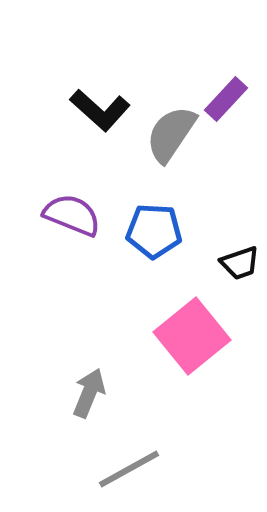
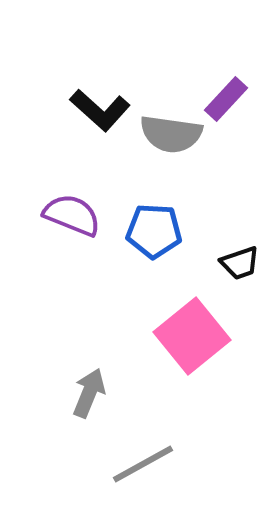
gray semicircle: rotated 116 degrees counterclockwise
gray line: moved 14 px right, 5 px up
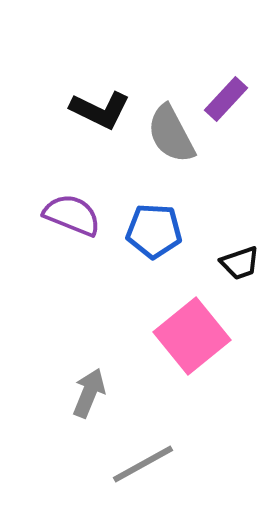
black L-shape: rotated 16 degrees counterclockwise
gray semicircle: rotated 54 degrees clockwise
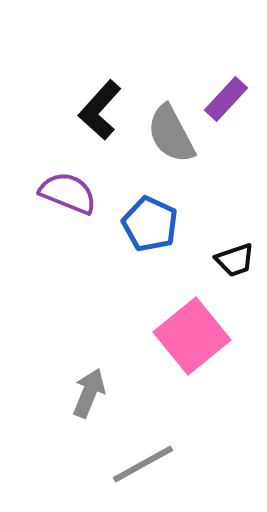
black L-shape: rotated 106 degrees clockwise
purple semicircle: moved 4 px left, 22 px up
blue pentagon: moved 4 px left, 7 px up; rotated 22 degrees clockwise
black trapezoid: moved 5 px left, 3 px up
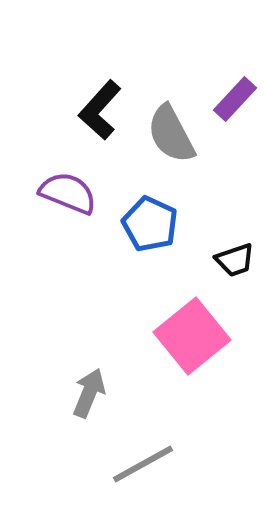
purple rectangle: moved 9 px right
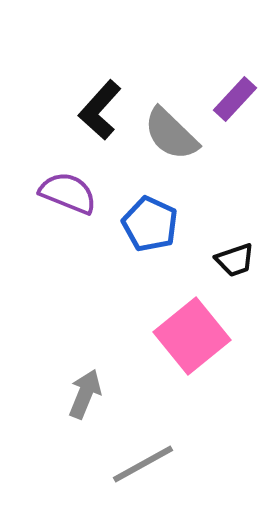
gray semicircle: rotated 18 degrees counterclockwise
gray arrow: moved 4 px left, 1 px down
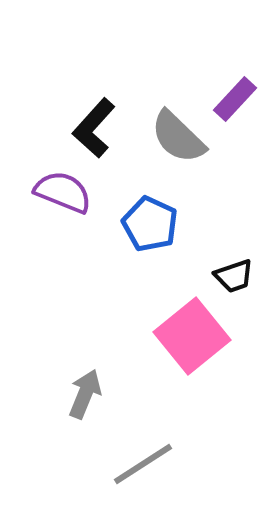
black L-shape: moved 6 px left, 18 px down
gray semicircle: moved 7 px right, 3 px down
purple semicircle: moved 5 px left, 1 px up
black trapezoid: moved 1 px left, 16 px down
gray line: rotated 4 degrees counterclockwise
